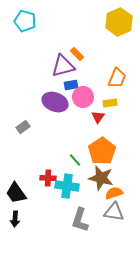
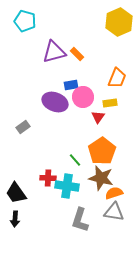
purple triangle: moved 9 px left, 14 px up
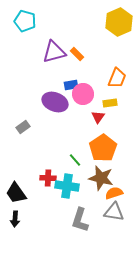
pink circle: moved 3 px up
orange pentagon: moved 1 px right, 3 px up
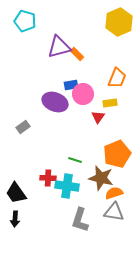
purple triangle: moved 5 px right, 5 px up
orange pentagon: moved 14 px right, 6 px down; rotated 12 degrees clockwise
green line: rotated 32 degrees counterclockwise
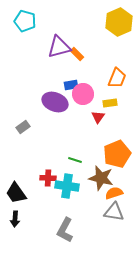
gray L-shape: moved 15 px left, 10 px down; rotated 10 degrees clockwise
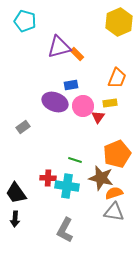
pink circle: moved 12 px down
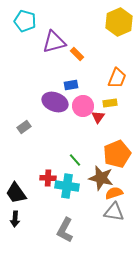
purple triangle: moved 5 px left, 5 px up
gray rectangle: moved 1 px right
green line: rotated 32 degrees clockwise
